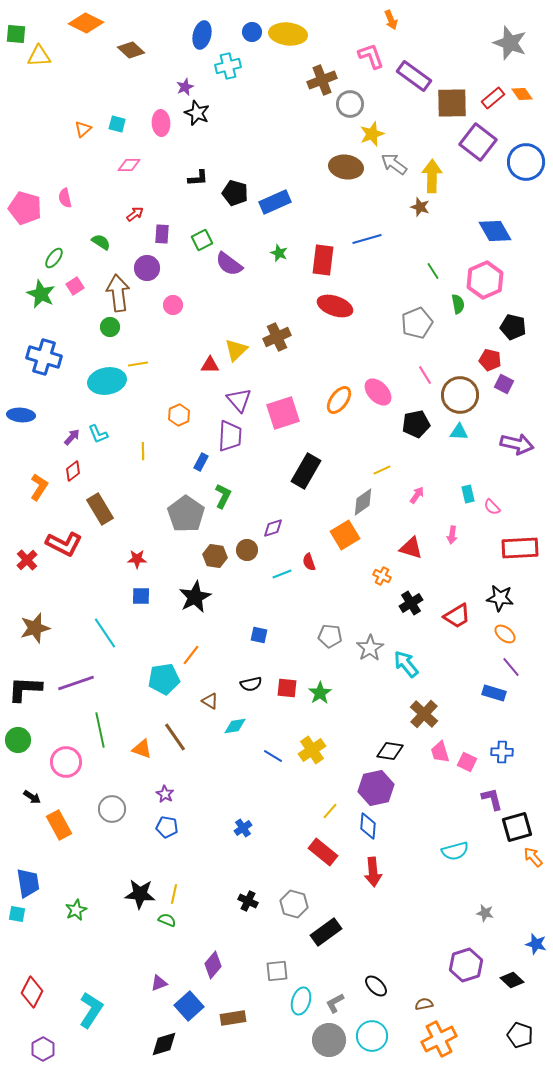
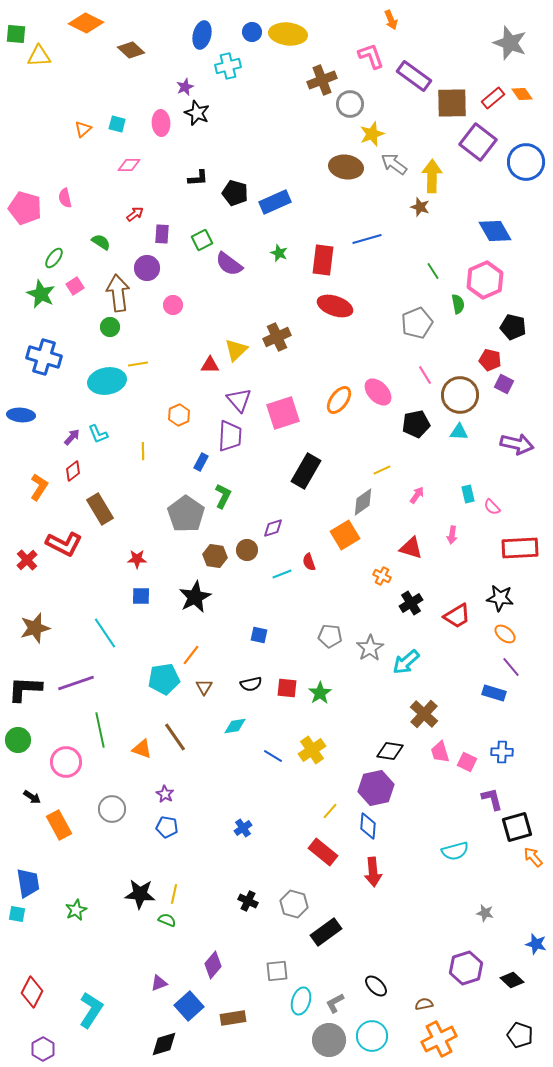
cyan arrow at (406, 664): moved 2 px up; rotated 92 degrees counterclockwise
brown triangle at (210, 701): moved 6 px left, 14 px up; rotated 30 degrees clockwise
purple hexagon at (466, 965): moved 3 px down
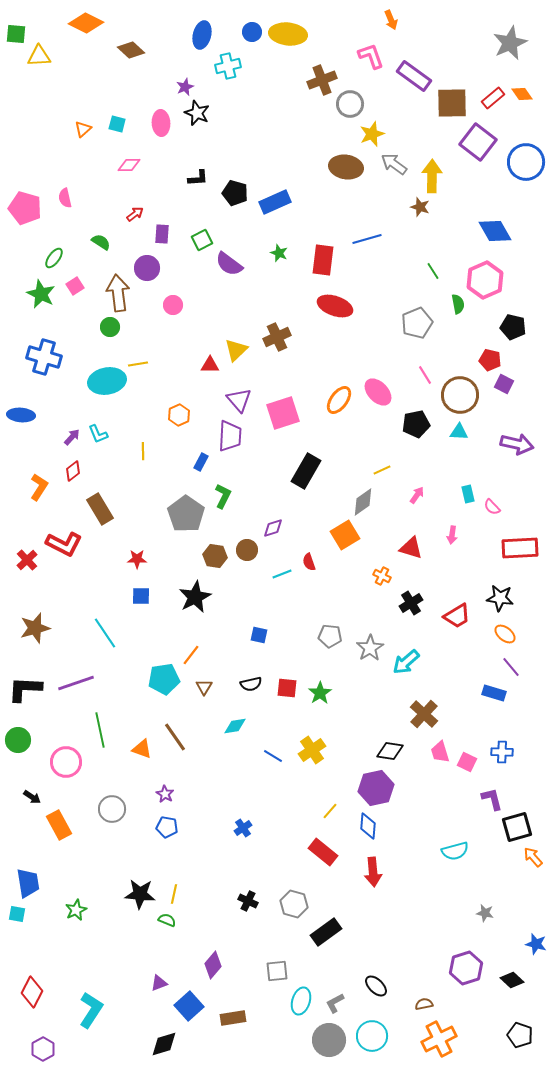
gray star at (510, 43): rotated 28 degrees clockwise
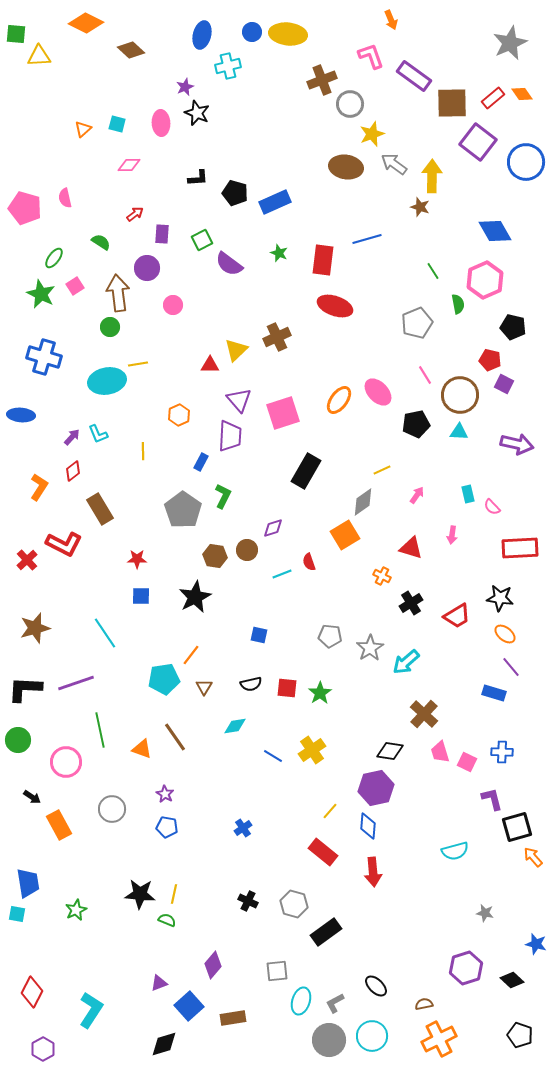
gray pentagon at (186, 514): moved 3 px left, 4 px up
